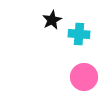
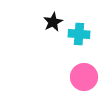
black star: moved 1 px right, 2 px down
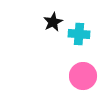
pink circle: moved 1 px left, 1 px up
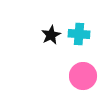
black star: moved 2 px left, 13 px down
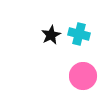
cyan cross: rotated 10 degrees clockwise
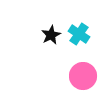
cyan cross: rotated 20 degrees clockwise
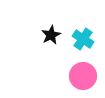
cyan cross: moved 4 px right, 5 px down
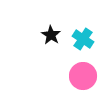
black star: rotated 12 degrees counterclockwise
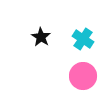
black star: moved 10 px left, 2 px down
